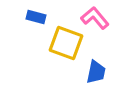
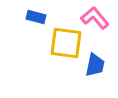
yellow square: rotated 12 degrees counterclockwise
blue trapezoid: moved 1 px left, 7 px up
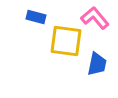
yellow square: moved 2 px up
blue trapezoid: moved 2 px right, 1 px up
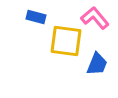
blue trapezoid: rotated 10 degrees clockwise
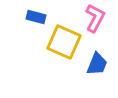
pink L-shape: rotated 68 degrees clockwise
yellow square: moved 2 px left, 1 px down; rotated 16 degrees clockwise
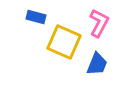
pink L-shape: moved 4 px right, 5 px down
